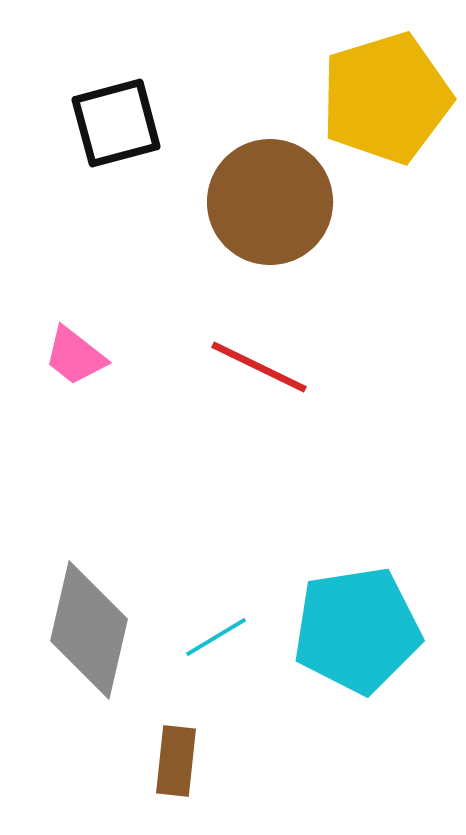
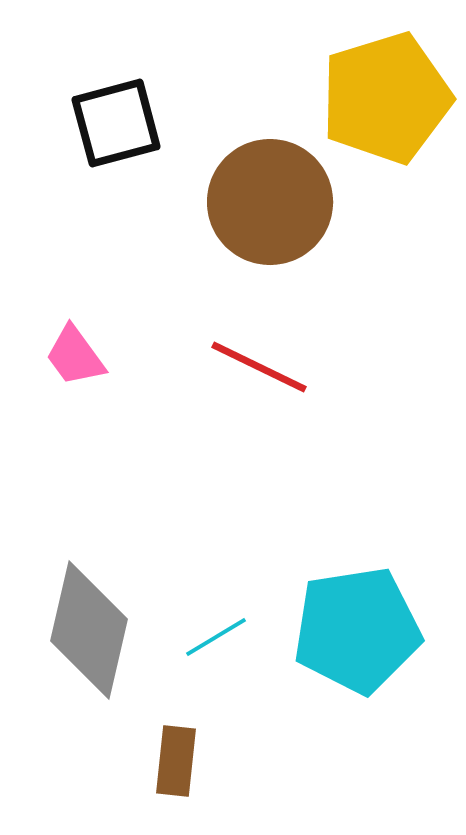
pink trapezoid: rotated 16 degrees clockwise
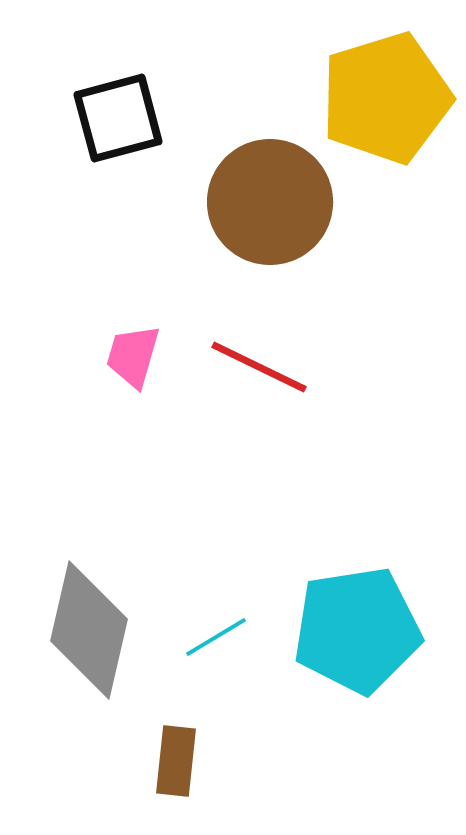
black square: moved 2 px right, 5 px up
pink trapezoid: moved 58 px right; rotated 52 degrees clockwise
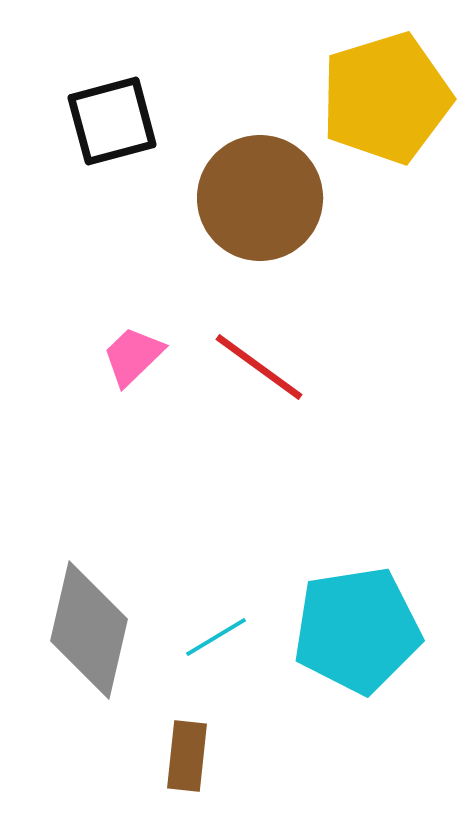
black square: moved 6 px left, 3 px down
brown circle: moved 10 px left, 4 px up
pink trapezoid: rotated 30 degrees clockwise
red line: rotated 10 degrees clockwise
brown rectangle: moved 11 px right, 5 px up
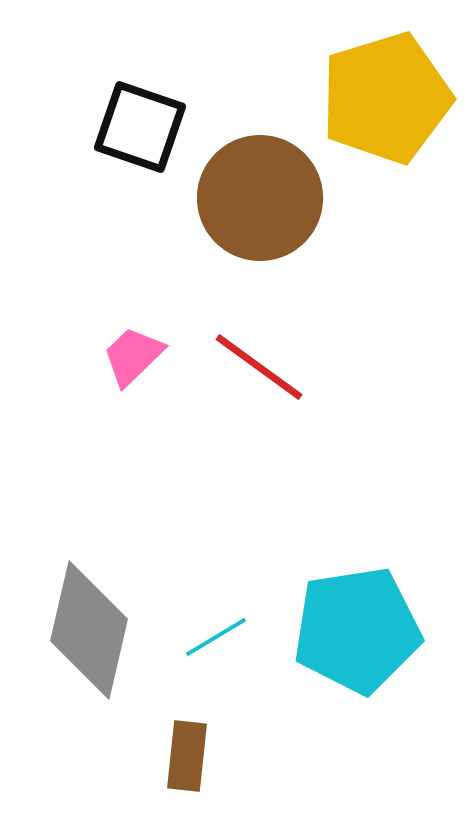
black square: moved 28 px right, 6 px down; rotated 34 degrees clockwise
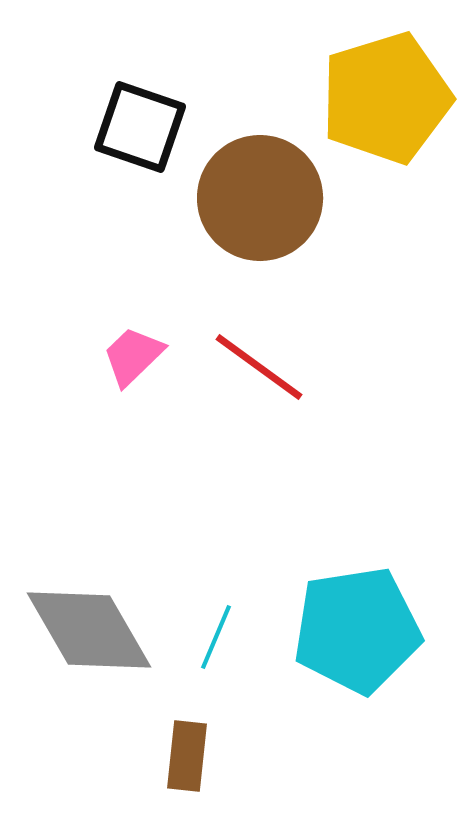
gray diamond: rotated 43 degrees counterclockwise
cyan line: rotated 36 degrees counterclockwise
